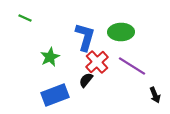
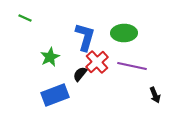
green ellipse: moved 3 px right, 1 px down
purple line: rotated 20 degrees counterclockwise
black semicircle: moved 6 px left, 6 px up
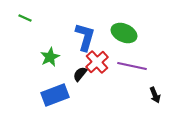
green ellipse: rotated 25 degrees clockwise
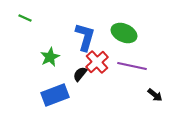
black arrow: rotated 28 degrees counterclockwise
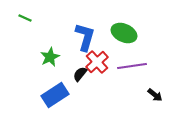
purple line: rotated 20 degrees counterclockwise
blue rectangle: rotated 12 degrees counterclockwise
